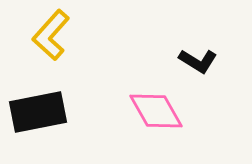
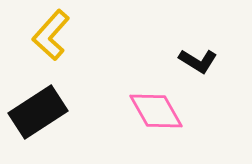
black rectangle: rotated 22 degrees counterclockwise
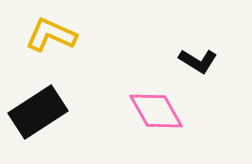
yellow L-shape: rotated 72 degrees clockwise
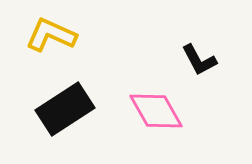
black L-shape: moved 1 px right, 1 px up; rotated 30 degrees clockwise
black rectangle: moved 27 px right, 3 px up
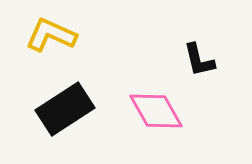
black L-shape: rotated 15 degrees clockwise
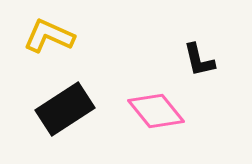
yellow L-shape: moved 2 px left, 1 px down
pink diamond: rotated 10 degrees counterclockwise
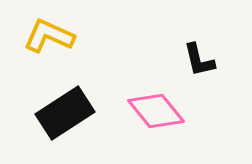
black rectangle: moved 4 px down
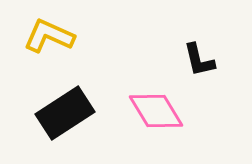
pink diamond: rotated 8 degrees clockwise
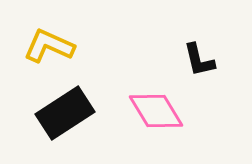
yellow L-shape: moved 10 px down
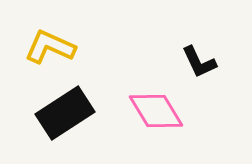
yellow L-shape: moved 1 px right, 1 px down
black L-shape: moved 2 px down; rotated 12 degrees counterclockwise
